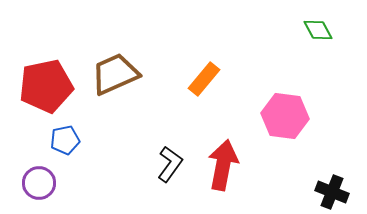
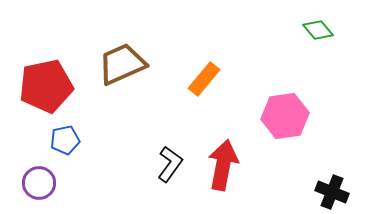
green diamond: rotated 12 degrees counterclockwise
brown trapezoid: moved 7 px right, 10 px up
pink hexagon: rotated 15 degrees counterclockwise
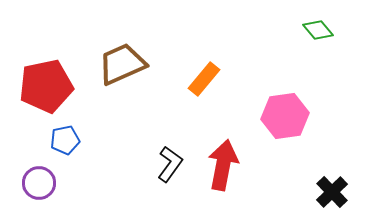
black cross: rotated 24 degrees clockwise
